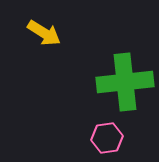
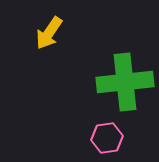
yellow arrow: moved 5 px right; rotated 92 degrees clockwise
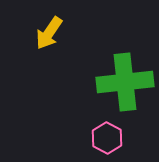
pink hexagon: rotated 24 degrees counterclockwise
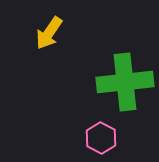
pink hexagon: moved 6 px left
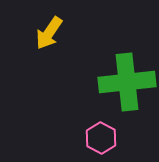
green cross: moved 2 px right
